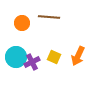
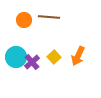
orange circle: moved 2 px right, 3 px up
yellow square: rotated 24 degrees clockwise
purple cross: rotated 14 degrees counterclockwise
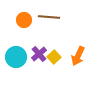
purple cross: moved 7 px right, 8 px up
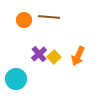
cyan circle: moved 22 px down
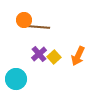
brown line: moved 10 px left, 10 px down
